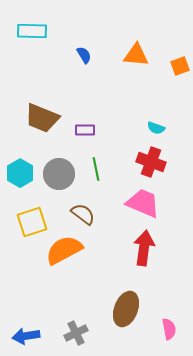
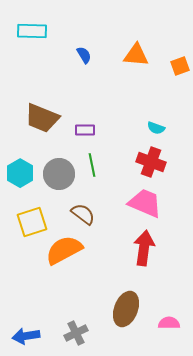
green line: moved 4 px left, 4 px up
pink trapezoid: moved 2 px right
pink semicircle: moved 6 px up; rotated 80 degrees counterclockwise
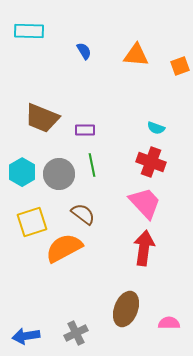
cyan rectangle: moved 3 px left
blue semicircle: moved 4 px up
cyan hexagon: moved 2 px right, 1 px up
pink trapezoid: rotated 24 degrees clockwise
orange semicircle: moved 2 px up
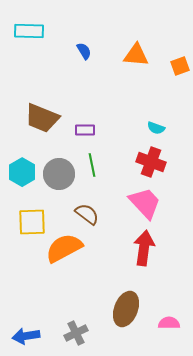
brown semicircle: moved 4 px right
yellow square: rotated 16 degrees clockwise
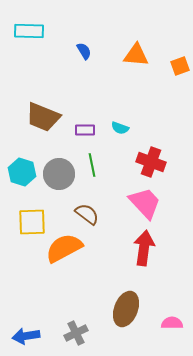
brown trapezoid: moved 1 px right, 1 px up
cyan semicircle: moved 36 px left
cyan hexagon: rotated 12 degrees counterclockwise
pink semicircle: moved 3 px right
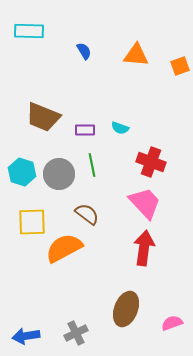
pink semicircle: rotated 20 degrees counterclockwise
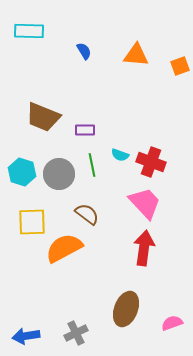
cyan semicircle: moved 27 px down
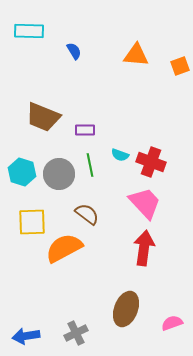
blue semicircle: moved 10 px left
green line: moved 2 px left
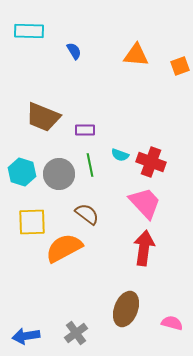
pink semicircle: rotated 35 degrees clockwise
gray cross: rotated 10 degrees counterclockwise
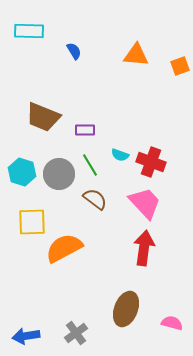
green line: rotated 20 degrees counterclockwise
brown semicircle: moved 8 px right, 15 px up
